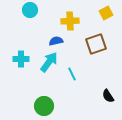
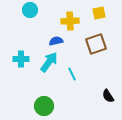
yellow square: moved 7 px left; rotated 16 degrees clockwise
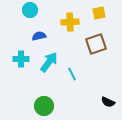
yellow cross: moved 1 px down
blue semicircle: moved 17 px left, 5 px up
black semicircle: moved 6 px down; rotated 32 degrees counterclockwise
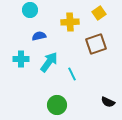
yellow square: rotated 24 degrees counterclockwise
green circle: moved 13 px right, 1 px up
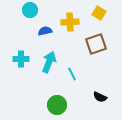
yellow square: rotated 24 degrees counterclockwise
blue semicircle: moved 6 px right, 5 px up
cyan arrow: rotated 15 degrees counterclockwise
black semicircle: moved 8 px left, 5 px up
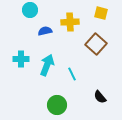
yellow square: moved 2 px right; rotated 16 degrees counterclockwise
brown square: rotated 30 degrees counterclockwise
cyan arrow: moved 2 px left, 3 px down
black semicircle: rotated 24 degrees clockwise
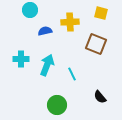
brown square: rotated 20 degrees counterclockwise
